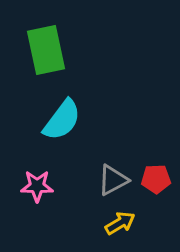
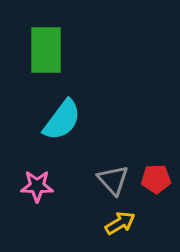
green rectangle: rotated 12 degrees clockwise
gray triangle: rotated 44 degrees counterclockwise
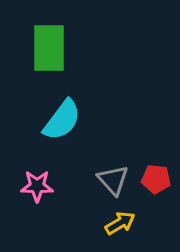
green rectangle: moved 3 px right, 2 px up
red pentagon: rotated 8 degrees clockwise
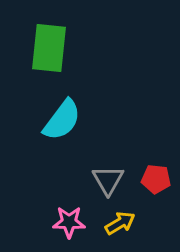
green rectangle: rotated 6 degrees clockwise
gray triangle: moved 5 px left; rotated 12 degrees clockwise
pink star: moved 32 px right, 36 px down
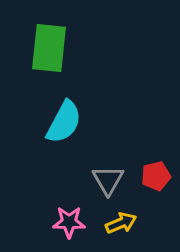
cyan semicircle: moved 2 px right, 2 px down; rotated 9 degrees counterclockwise
red pentagon: moved 3 px up; rotated 20 degrees counterclockwise
yellow arrow: moved 1 px right; rotated 8 degrees clockwise
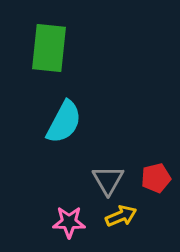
red pentagon: moved 2 px down
yellow arrow: moved 7 px up
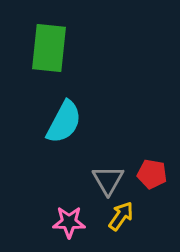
red pentagon: moved 4 px left, 4 px up; rotated 24 degrees clockwise
yellow arrow: rotated 32 degrees counterclockwise
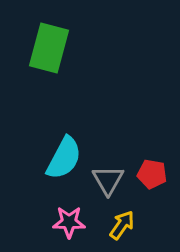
green rectangle: rotated 9 degrees clockwise
cyan semicircle: moved 36 px down
yellow arrow: moved 1 px right, 9 px down
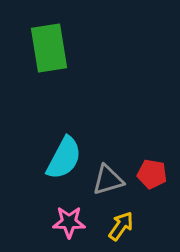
green rectangle: rotated 24 degrees counterclockwise
gray triangle: rotated 44 degrees clockwise
yellow arrow: moved 1 px left, 1 px down
